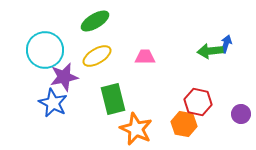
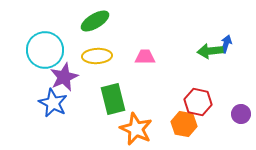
yellow ellipse: rotated 28 degrees clockwise
purple star: rotated 12 degrees counterclockwise
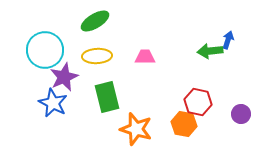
blue arrow: moved 2 px right, 4 px up
green rectangle: moved 6 px left, 2 px up
orange star: rotated 8 degrees counterclockwise
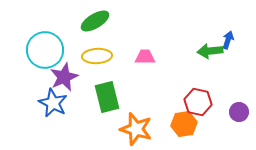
purple circle: moved 2 px left, 2 px up
orange hexagon: rotated 20 degrees counterclockwise
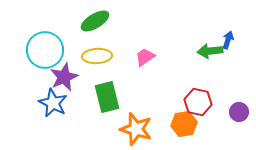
pink trapezoid: rotated 35 degrees counterclockwise
